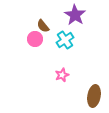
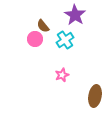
brown ellipse: moved 1 px right
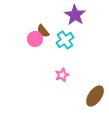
brown semicircle: moved 5 px down
brown ellipse: rotated 25 degrees clockwise
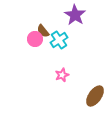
cyan cross: moved 6 px left
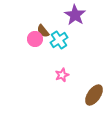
brown ellipse: moved 1 px left, 1 px up
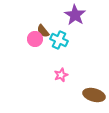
cyan cross: rotated 30 degrees counterclockwise
pink star: moved 1 px left
brown ellipse: rotated 70 degrees clockwise
